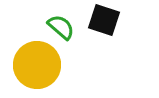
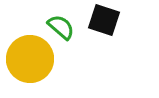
yellow circle: moved 7 px left, 6 px up
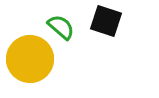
black square: moved 2 px right, 1 px down
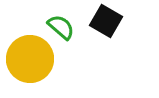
black square: rotated 12 degrees clockwise
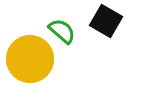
green semicircle: moved 1 px right, 4 px down
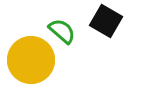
yellow circle: moved 1 px right, 1 px down
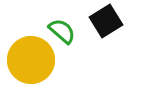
black square: rotated 28 degrees clockwise
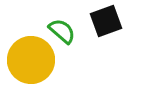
black square: rotated 12 degrees clockwise
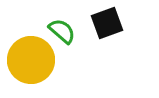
black square: moved 1 px right, 2 px down
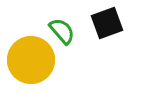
green semicircle: rotated 8 degrees clockwise
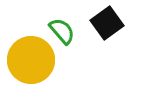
black square: rotated 16 degrees counterclockwise
